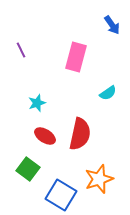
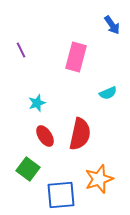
cyan semicircle: rotated 12 degrees clockwise
red ellipse: rotated 25 degrees clockwise
blue square: rotated 36 degrees counterclockwise
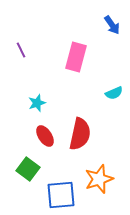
cyan semicircle: moved 6 px right
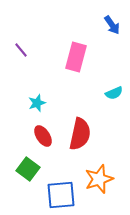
purple line: rotated 14 degrees counterclockwise
red ellipse: moved 2 px left
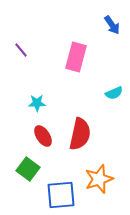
cyan star: rotated 18 degrees clockwise
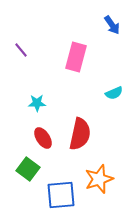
red ellipse: moved 2 px down
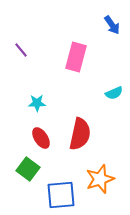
red ellipse: moved 2 px left
orange star: moved 1 px right
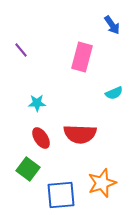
pink rectangle: moved 6 px right
red semicircle: rotated 80 degrees clockwise
orange star: moved 2 px right, 4 px down
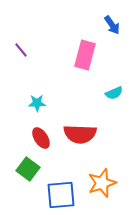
pink rectangle: moved 3 px right, 2 px up
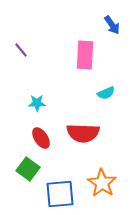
pink rectangle: rotated 12 degrees counterclockwise
cyan semicircle: moved 8 px left
red semicircle: moved 3 px right, 1 px up
orange star: rotated 20 degrees counterclockwise
blue square: moved 1 px left, 1 px up
